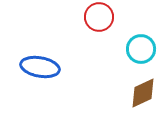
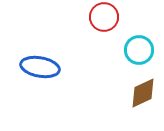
red circle: moved 5 px right
cyan circle: moved 2 px left, 1 px down
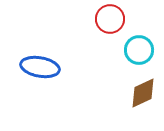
red circle: moved 6 px right, 2 px down
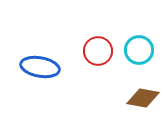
red circle: moved 12 px left, 32 px down
brown diamond: moved 5 px down; rotated 36 degrees clockwise
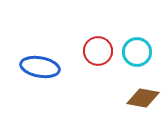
cyan circle: moved 2 px left, 2 px down
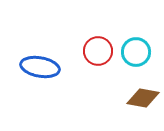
cyan circle: moved 1 px left
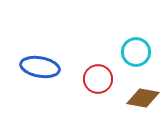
red circle: moved 28 px down
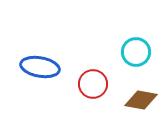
red circle: moved 5 px left, 5 px down
brown diamond: moved 2 px left, 2 px down
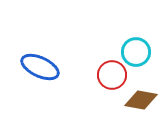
blue ellipse: rotated 15 degrees clockwise
red circle: moved 19 px right, 9 px up
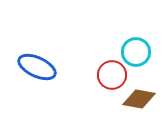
blue ellipse: moved 3 px left
brown diamond: moved 2 px left, 1 px up
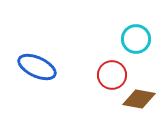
cyan circle: moved 13 px up
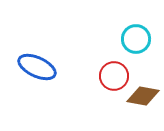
red circle: moved 2 px right, 1 px down
brown diamond: moved 4 px right, 3 px up
